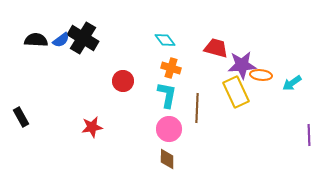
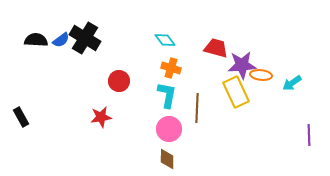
black cross: moved 2 px right
red circle: moved 4 px left
red star: moved 9 px right, 10 px up
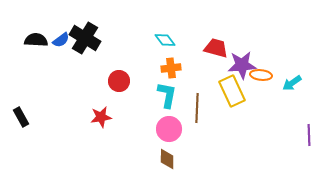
orange cross: rotated 24 degrees counterclockwise
yellow rectangle: moved 4 px left, 1 px up
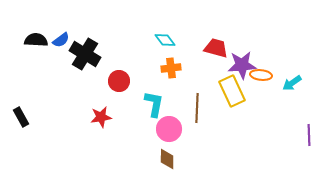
black cross: moved 16 px down
cyan L-shape: moved 13 px left, 9 px down
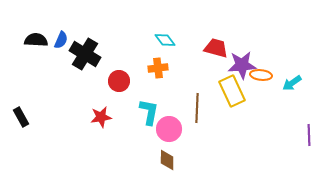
blue semicircle: rotated 30 degrees counterclockwise
orange cross: moved 13 px left
cyan L-shape: moved 5 px left, 8 px down
brown diamond: moved 1 px down
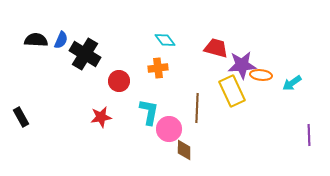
brown diamond: moved 17 px right, 10 px up
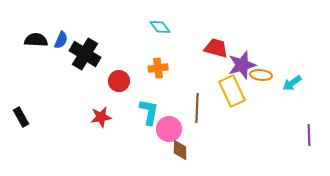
cyan diamond: moved 5 px left, 13 px up
purple star: rotated 12 degrees counterclockwise
brown diamond: moved 4 px left
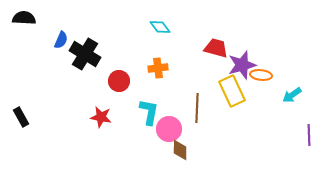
black semicircle: moved 12 px left, 22 px up
cyan arrow: moved 12 px down
red star: rotated 20 degrees clockwise
